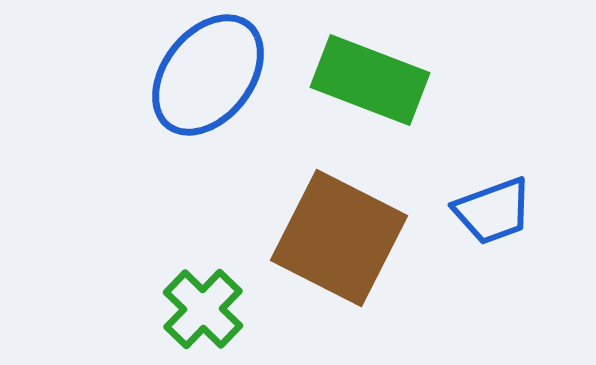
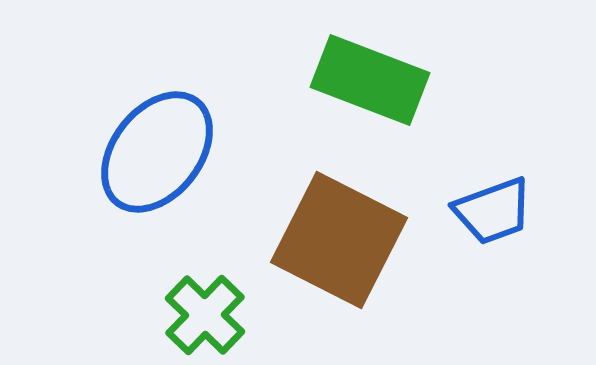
blue ellipse: moved 51 px left, 77 px down
brown square: moved 2 px down
green cross: moved 2 px right, 6 px down
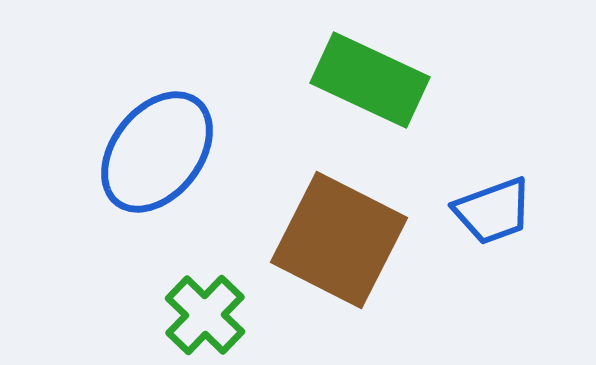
green rectangle: rotated 4 degrees clockwise
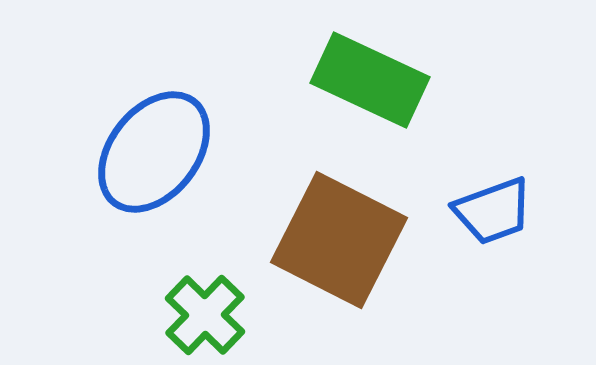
blue ellipse: moved 3 px left
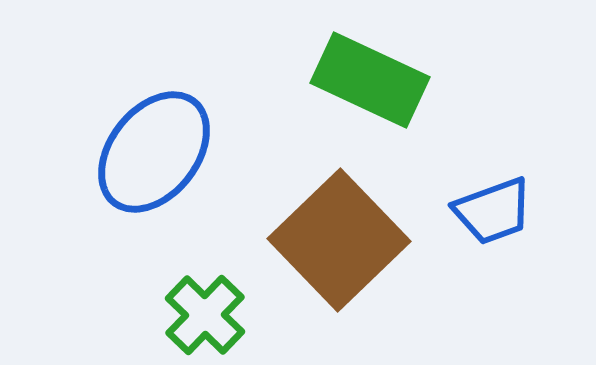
brown square: rotated 19 degrees clockwise
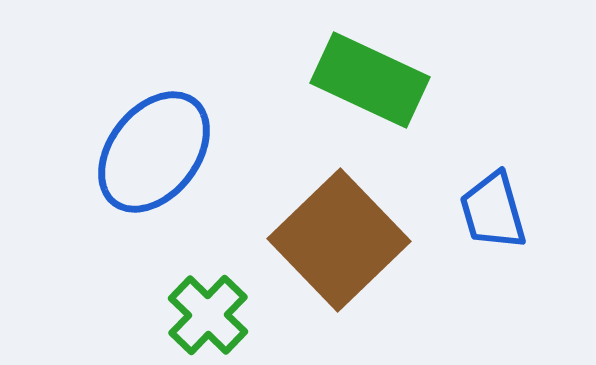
blue trapezoid: rotated 94 degrees clockwise
green cross: moved 3 px right
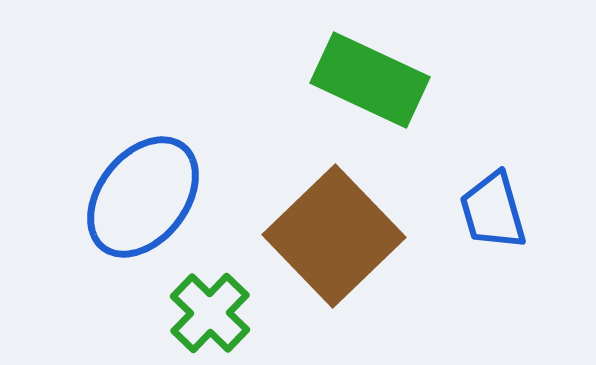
blue ellipse: moved 11 px left, 45 px down
brown square: moved 5 px left, 4 px up
green cross: moved 2 px right, 2 px up
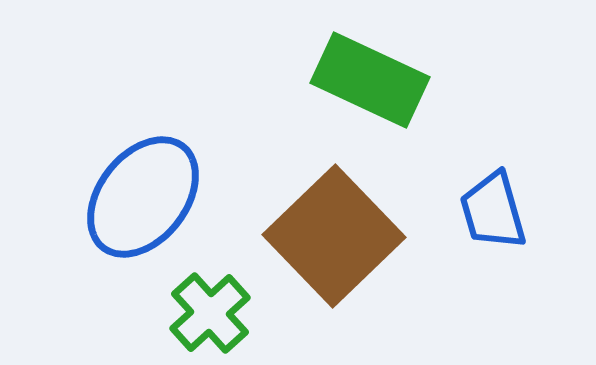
green cross: rotated 4 degrees clockwise
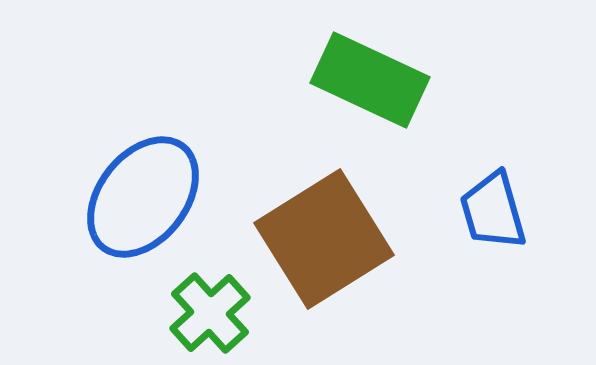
brown square: moved 10 px left, 3 px down; rotated 12 degrees clockwise
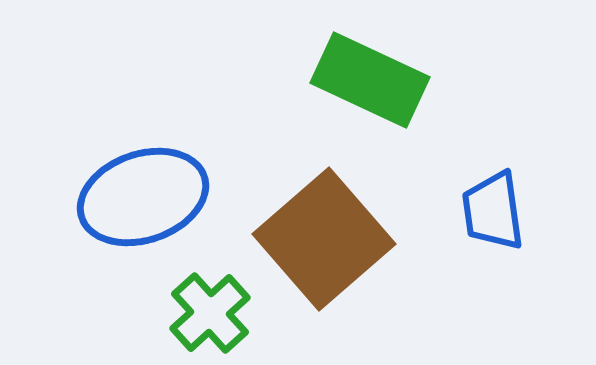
blue ellipse: rotated 33 degrees clockwise
blue trapezoid: rotated 8 degrees clockwise
brown square: rotated 9 degrees counterclockwise
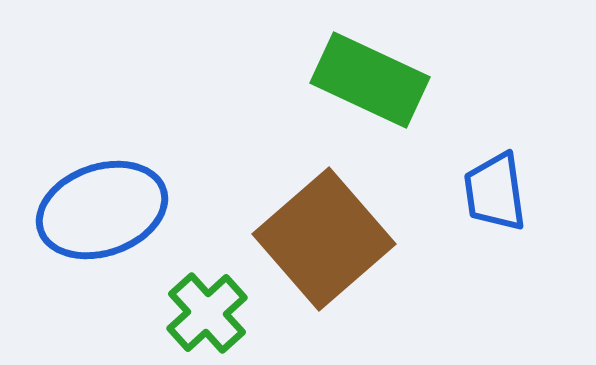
blue ellipse: moved 41 px left, 13 px down
blue trapezoid: moved 2 px right, 19 px up
green cross: moved 3 px left
